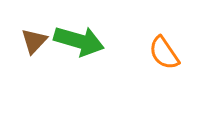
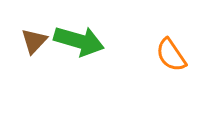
orange semicircle: moved 7 px right, 2 px down
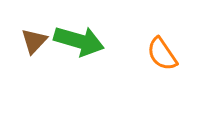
orange semicircle: moved 9 px left, 1 px up
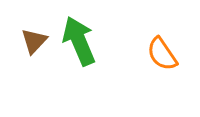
green arrow: rotated 129 degrees counterclockwise
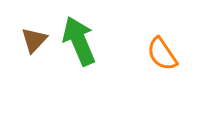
brown triangle: moved 1 px up
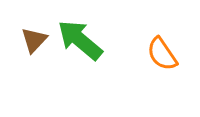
green arrow: moved 1 px right, 1 px up; rotated 27 degrees counterclockwise
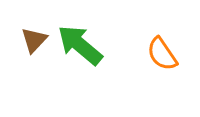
green arrow: moved 5 px down
